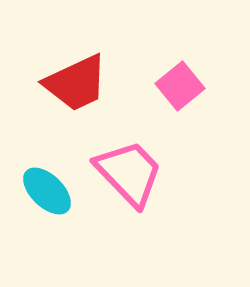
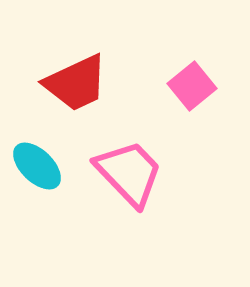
pink square: moved 12 px right
cyan ellipse: moved 10 px left, 25 px up
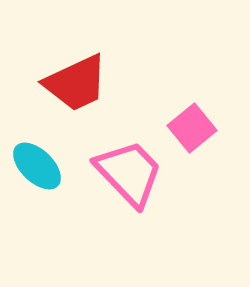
pink square: moved 42 px down
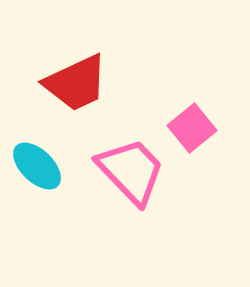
pink trapezoid: moved 2 px right, 2 px up
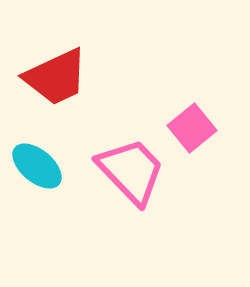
red trapezoid: moved 20 px left, 6 px up
cyan ellipse: rotated 4 degrees counterclockwise
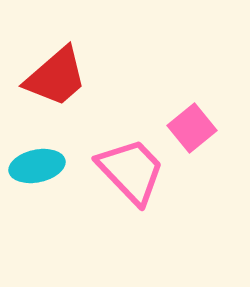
red trapezoid: rotated 16 degrees counterclockwise
cyan ellipse: rotated 52 degrees counterclockwise
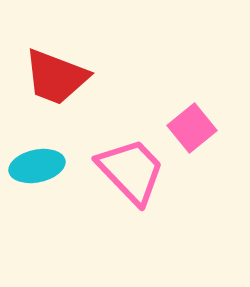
red trapezoid: rotated 62 degrees clockwise
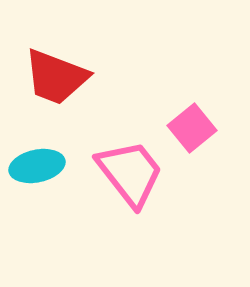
pink trapezoid: moved 1 px left, 2 px down; rotated 6 degrees clockwise
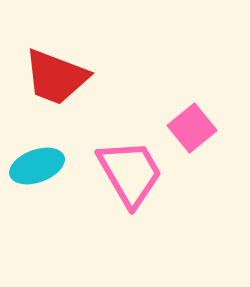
cyan ellipse: rotated 8 degrees counterclockwise
pink trapezoid: rotated 8 degrees clockwise
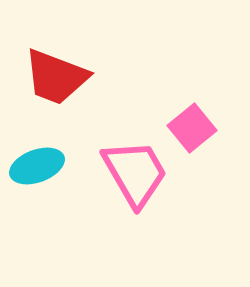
pink trapezoid: moved 5 px right
